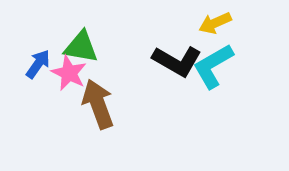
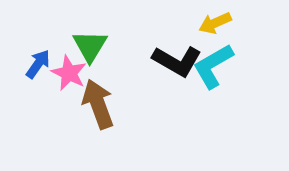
green triangle: moved 9 px right, 1 px up; rotated 51 degrees clockwise
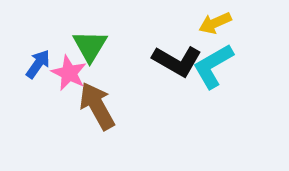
brown arrow: moved 1 px left, 2 px down; rotated 9 degrees counterclockwise
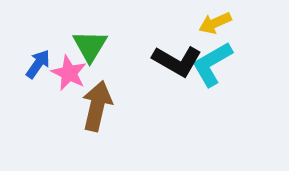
cyan L-shape: moved 1 px left, 2 px up
brown arrow: rotated 42 degrees clockwise
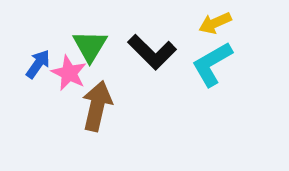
black L-shape: moved 25 px left, 9 px up; rotated 15 degrees clockwise
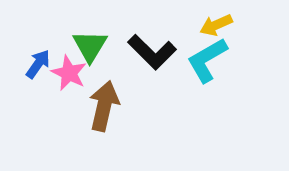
yellow arrow: moved 1 px right, 2 px down
cyan L-shape: moved 5 px left, 4 px up
brown arrow: moved 7 px right
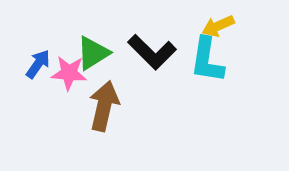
yellow arrow: moved 2 px right, 1 px down
green triangle: moved 3 px right, 7 px down; rotated 27 degrees clockwise
cyan L-shape: rotated 51 degrees counterclockwise
pink star: rotated 21 degrees counterclockwise
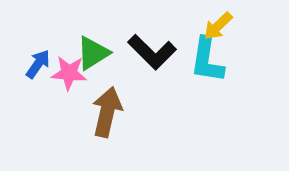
yellow arrow: rotated 20 degrees counterclockwise
brown arrow: moved 3 px right, 6 px down
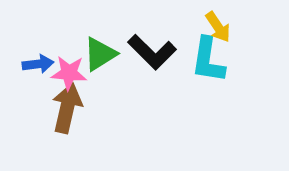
yellow arrow: moved 1 px down; rotated 80 degrees counterclockwise
green triangle: moved 7 px right, 1 px down
cyan L-shape: moved 1 px right
blue arrow: rotated 48 degrees clockwise
brown arrow: moved 40 px left, 4 px up
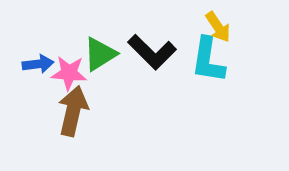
brown arrow: moved 6 px right, 3 px down
